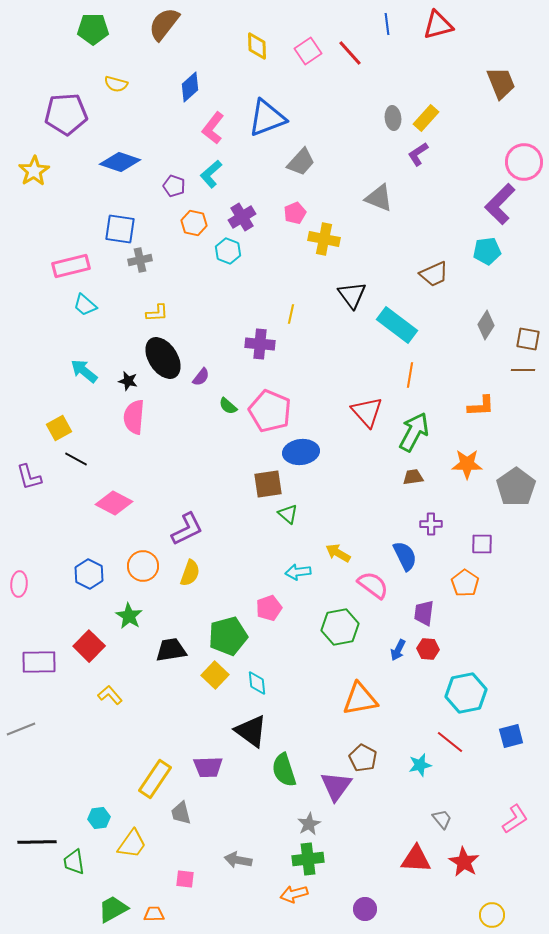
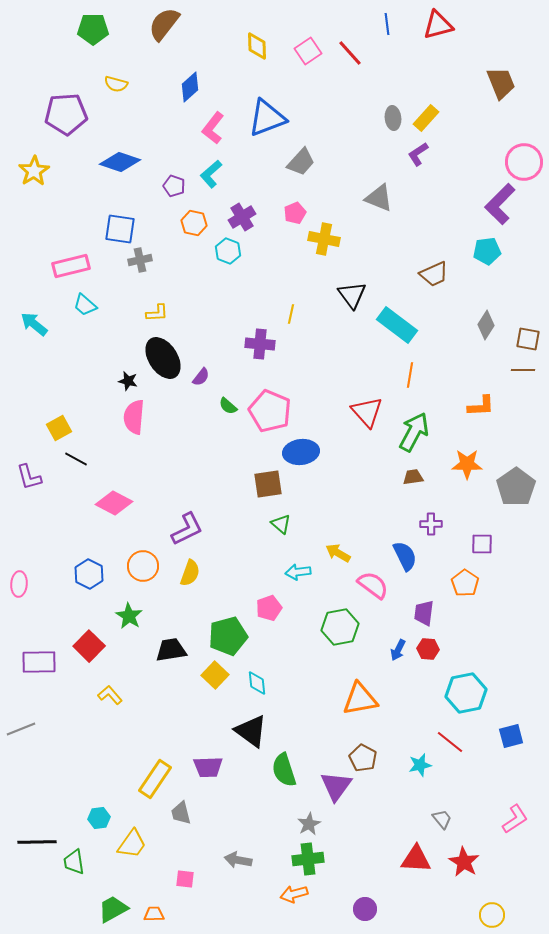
cyan arrow at (84, 371): moved 50 px left, 47 px up
green triangle at (288, 514): moved 7 px left, 10 px down
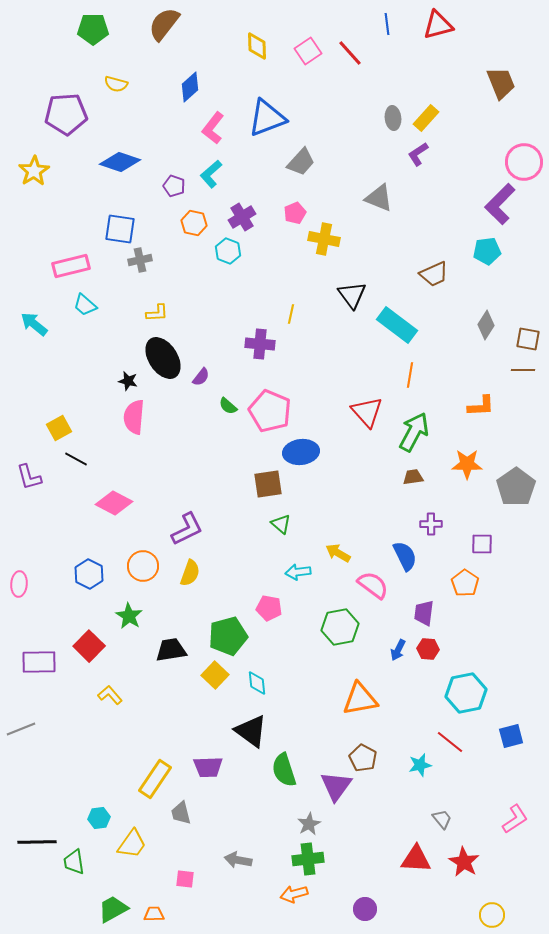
pink pentagon at (269, 608): rotated 30 degrees clockwise
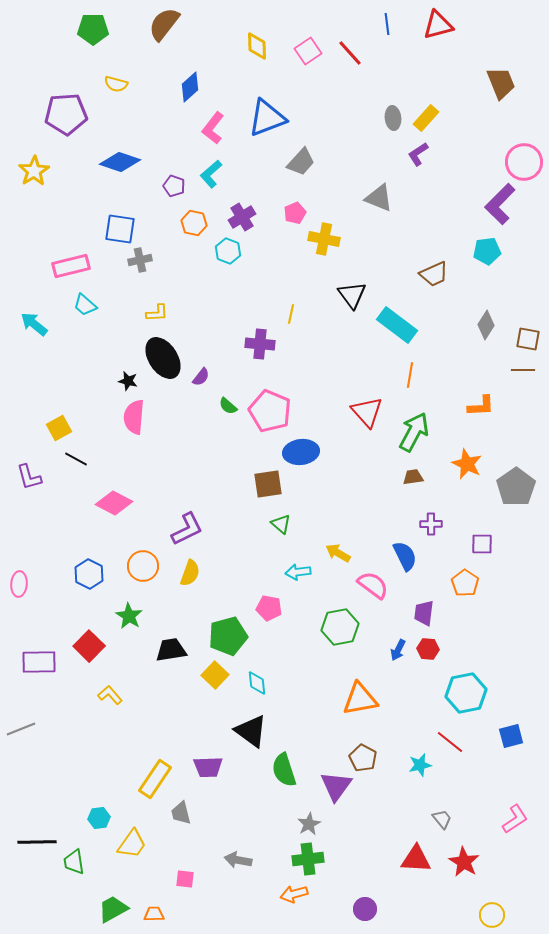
orange star at (467, 464): rotated 24 degrees clockwise
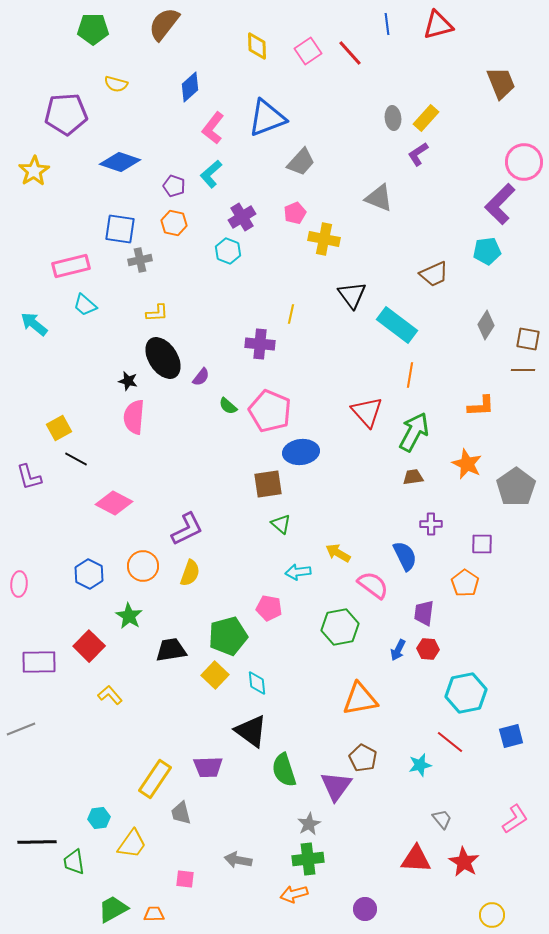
orange hexagon at (194, 223): moved 20 px left
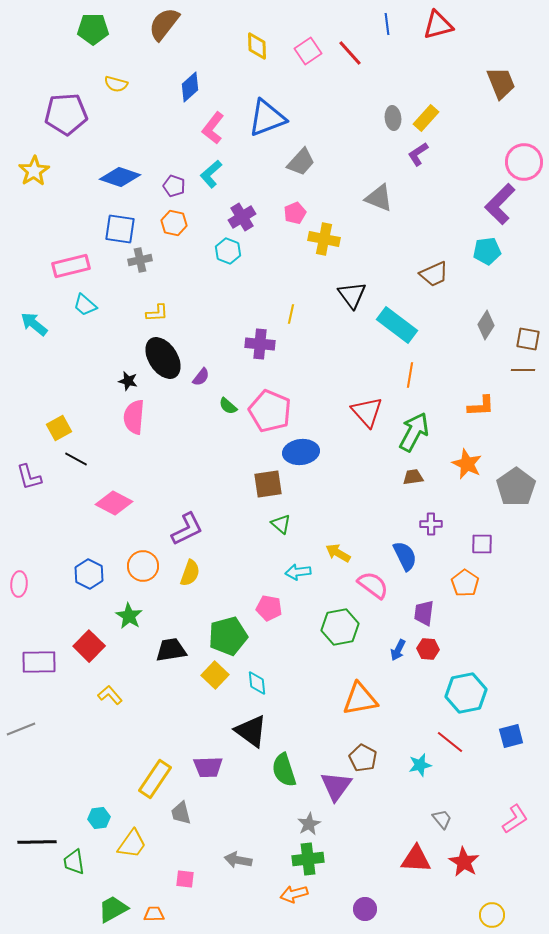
blue diamond at (120, 162): moved 15 px down
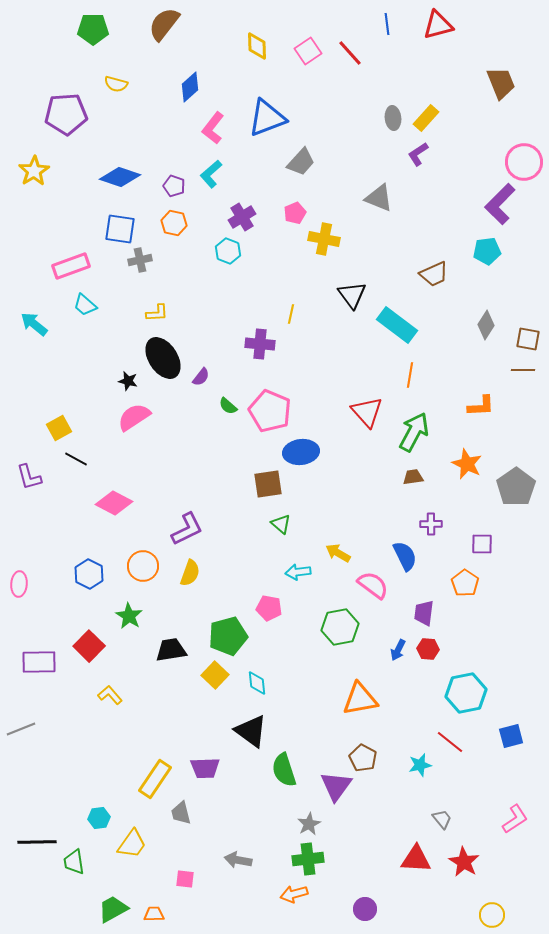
pink rectangle at (71, 266): rotated 6 degrees counterclockwise
pink semicircle at (134, 417): rotated 52 degrees clockwise
purple trapezoid at (208, 767): moved 3 px left, 1 px down
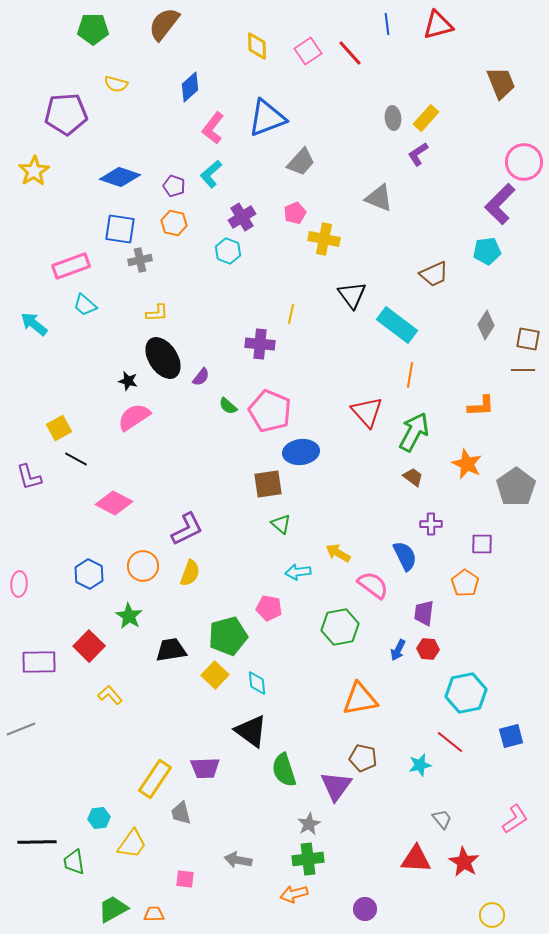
brown trapezoid at (413, 477): rotated 45 degrees clockwise
brown pentagon at (363, 758): rotated 16 degrees counterclockwise
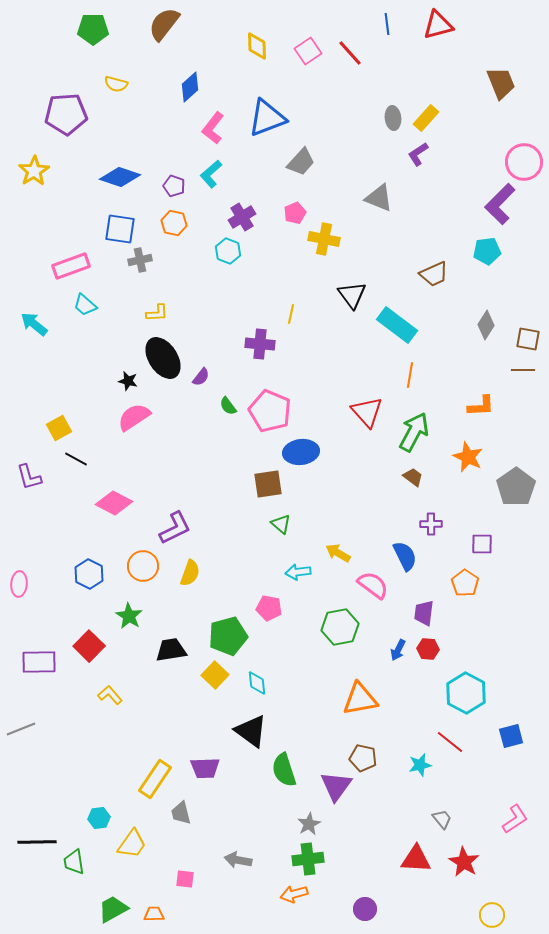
green semicircle at (228, 406): rotated 12 degrees clockwise
orange star at (467, 464): moved 1 px right, 7 px up
purple L-shape at (187, 529): moved 12 px left, 1 px up
cyan hexagon at (466, 693): rotated 21 degrees counterclockwise
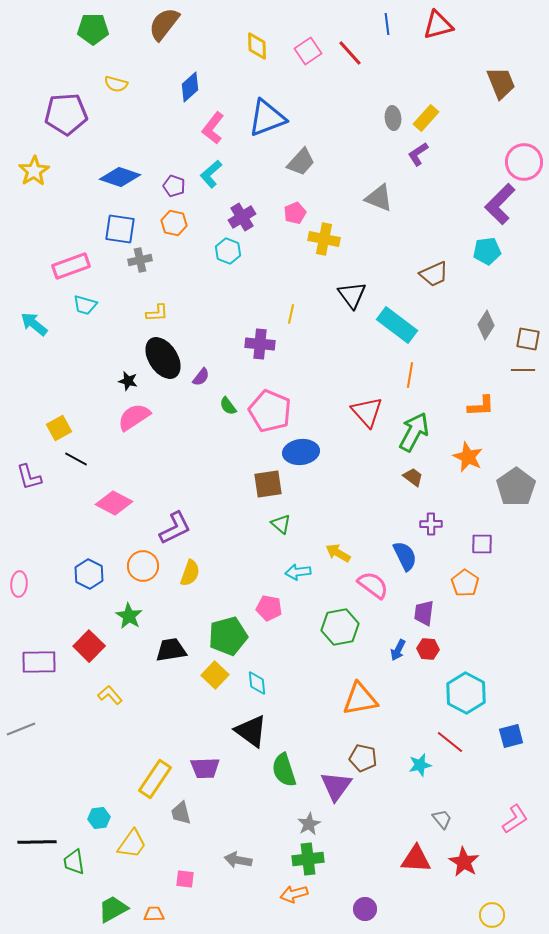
cyan trapezoid at (85, 305): rotated 25 degrees counterclockwise
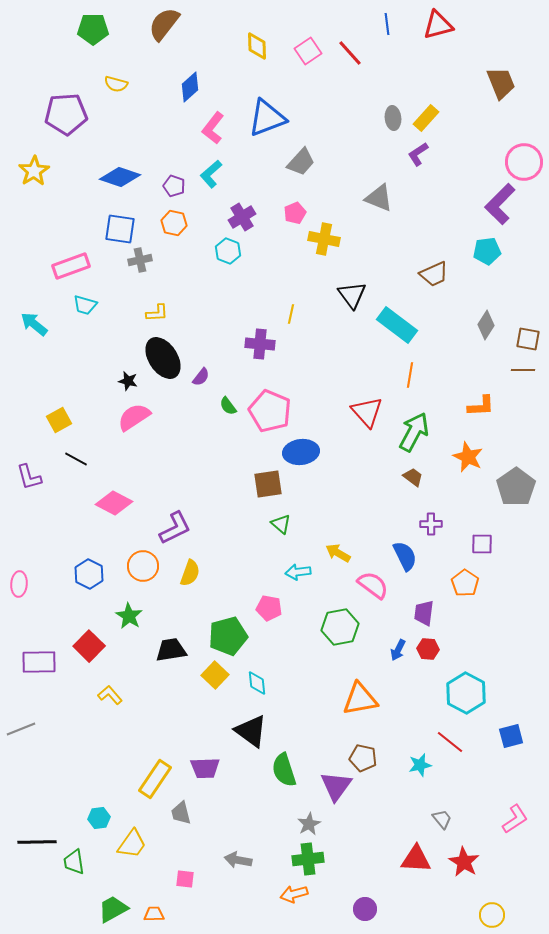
yellow square at (59, 428): moved 8 px up
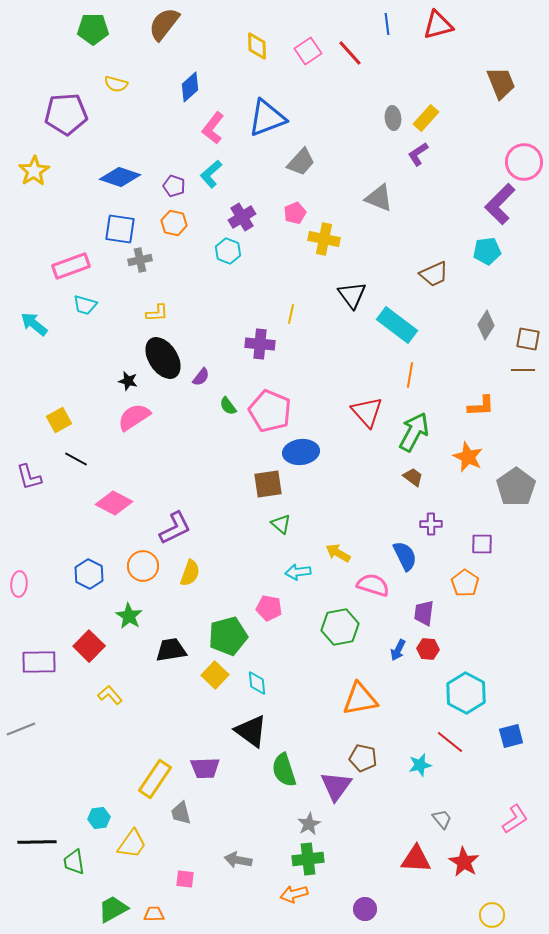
pink semicircle at (373, 585): rotated 20 degrees counterclockwise
